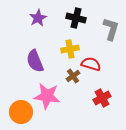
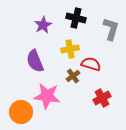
purple star: moved 5 px right, 7 px down
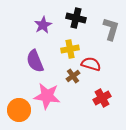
orange circle: moved 2 px left, 2 px up
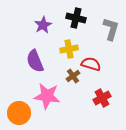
yellow cross: moved 1 px left
orange circle: moved 3 px down
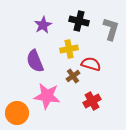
black cross: moved 3 px right, 3 px down
red cross: moved 10 px left, 3 px down
orange circle: moved 2 px left
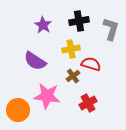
black cross: rotated 24 degrees counterclockwise
purple star: rotated 12 degrees counterclockwise
yellow cross: moved 2 px right
purple semicircle: rotated 35 degrees counterclockwise
red cross: moved 4 px left, 2 px down
orange circle: moved 1 px right, 3 px up
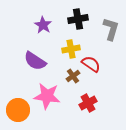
black cross: moved 1 px left, 2 px up
red semicircle: rotated 18 degrees clockwise
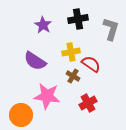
yellow cross: moved 3 px down
brown cross: rotated 24 degrees counterclockwise
orange circle: moved 3 px right, 5 px down
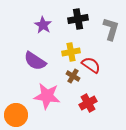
red semicircle: moved 1 px down
orange circle: moved 5 px left
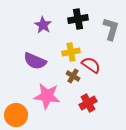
purple semicircle: rotated 10 degrees counterclockwise
